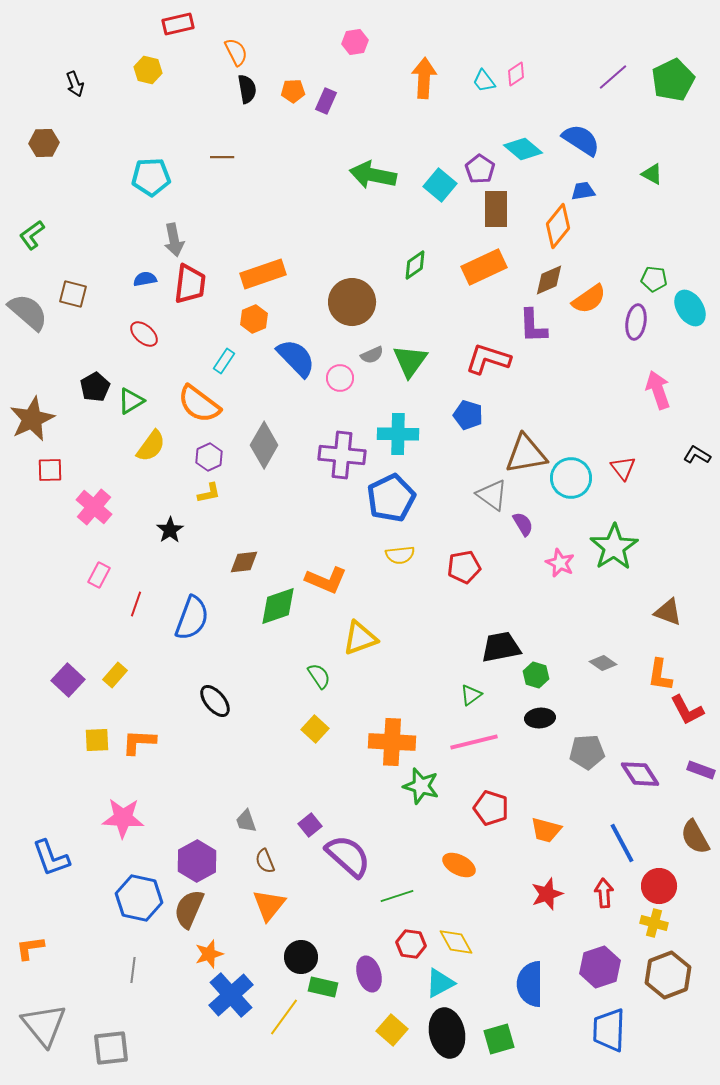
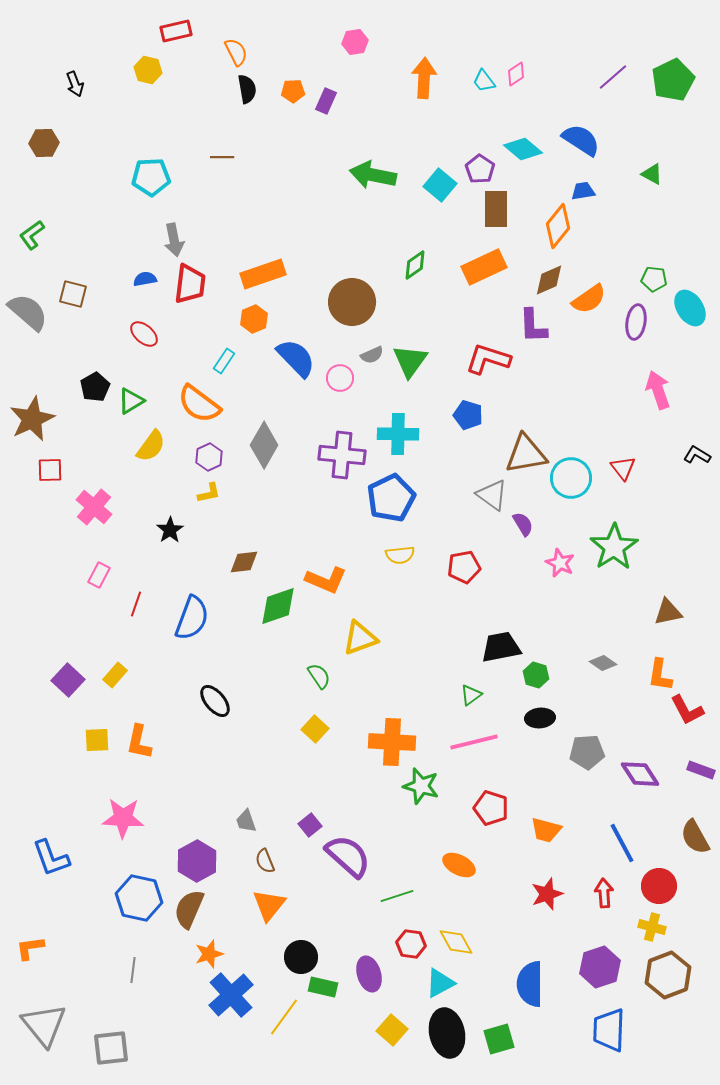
red rectangle at (178, 24): moved 2 px left, 7 px down
brown triangle at (668, 612): rotated 32 degrees counterclockwise
orange L-shape at (139, 742): rotated 81 degrees counterclockwise
yellow cross at (654, 923): moved 2 px left, 4 px down
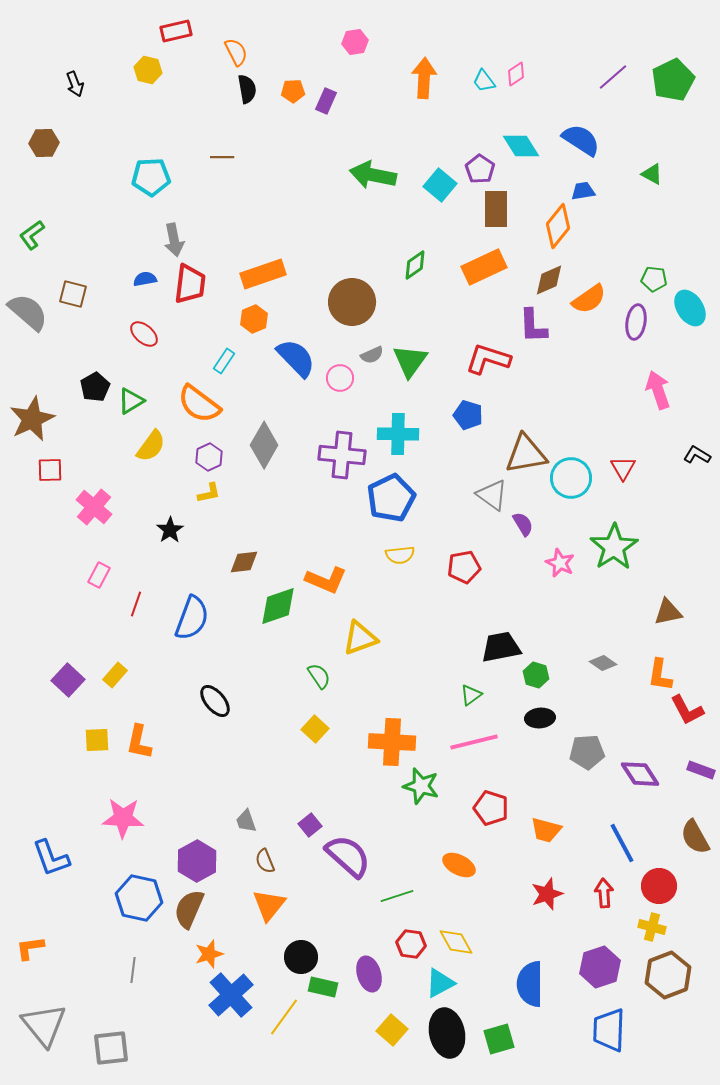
cyan diamond at (523, 149): moved 2 px left, 3 px up; rotated 18 degrees clockwise
red triangle at (623, 468): rotated 8 degrees clockwise
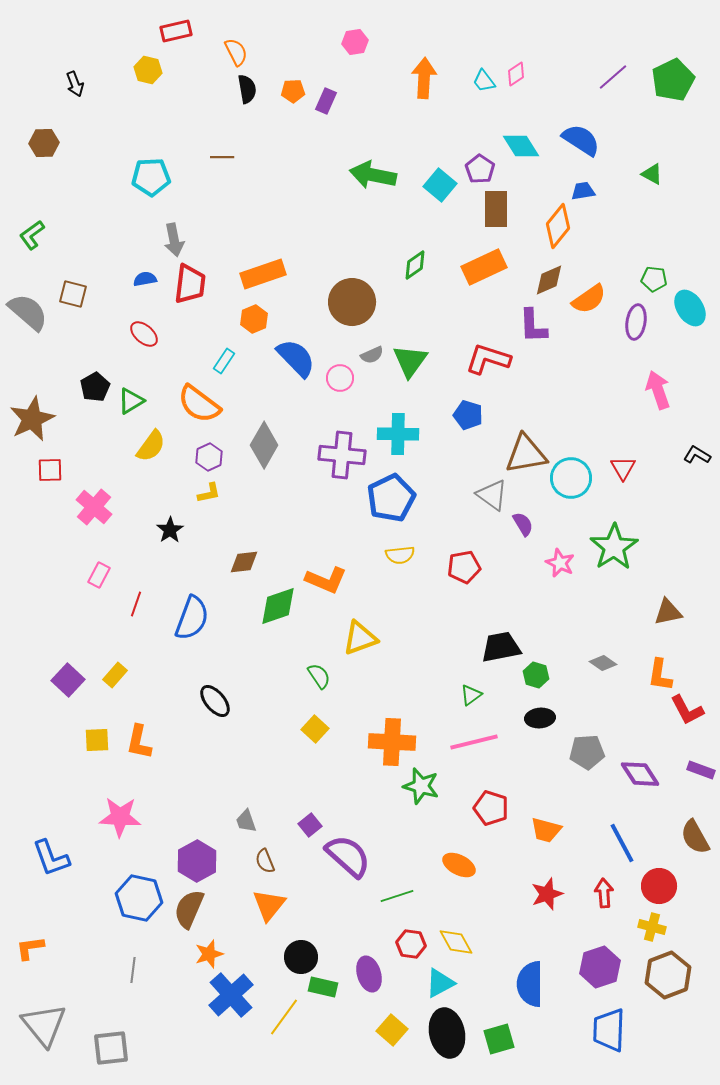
pink star at (123, 818): moved 3 px left, 1 px up
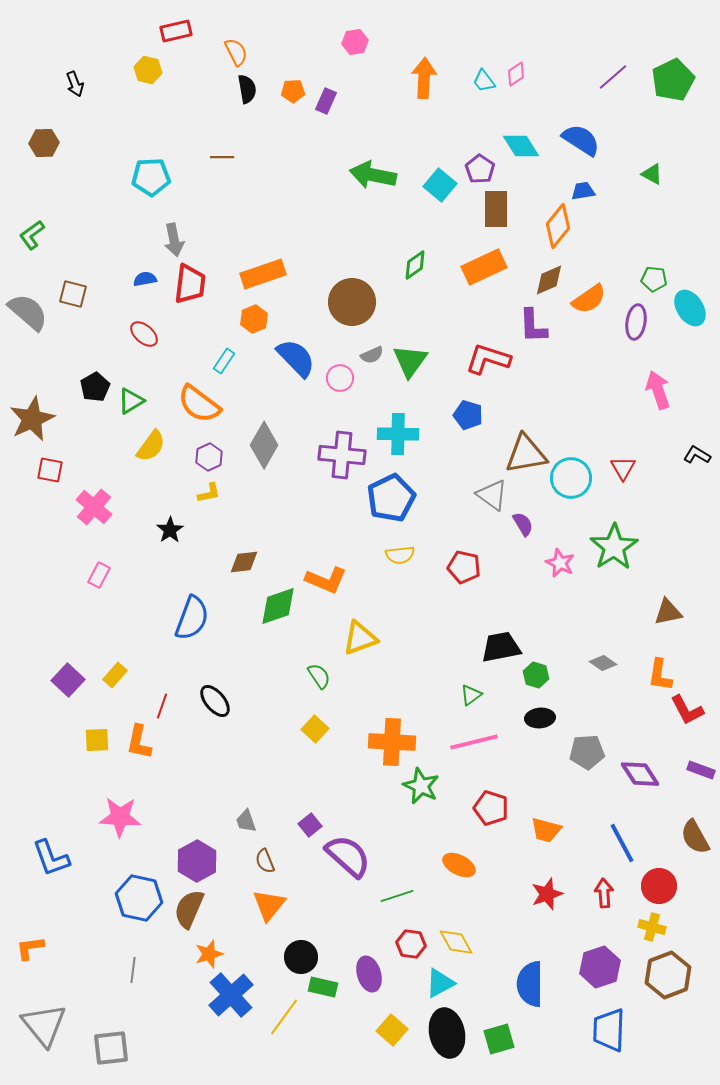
red square at (50, 470): rotated 12 degrees clockwise
red pentagon at (464, 567): rotated 24 degrees clockwise
red line at (136, 604): moved 26 px right, 102 px down
green star at (421, 786): rotated 9 degrees clockwise
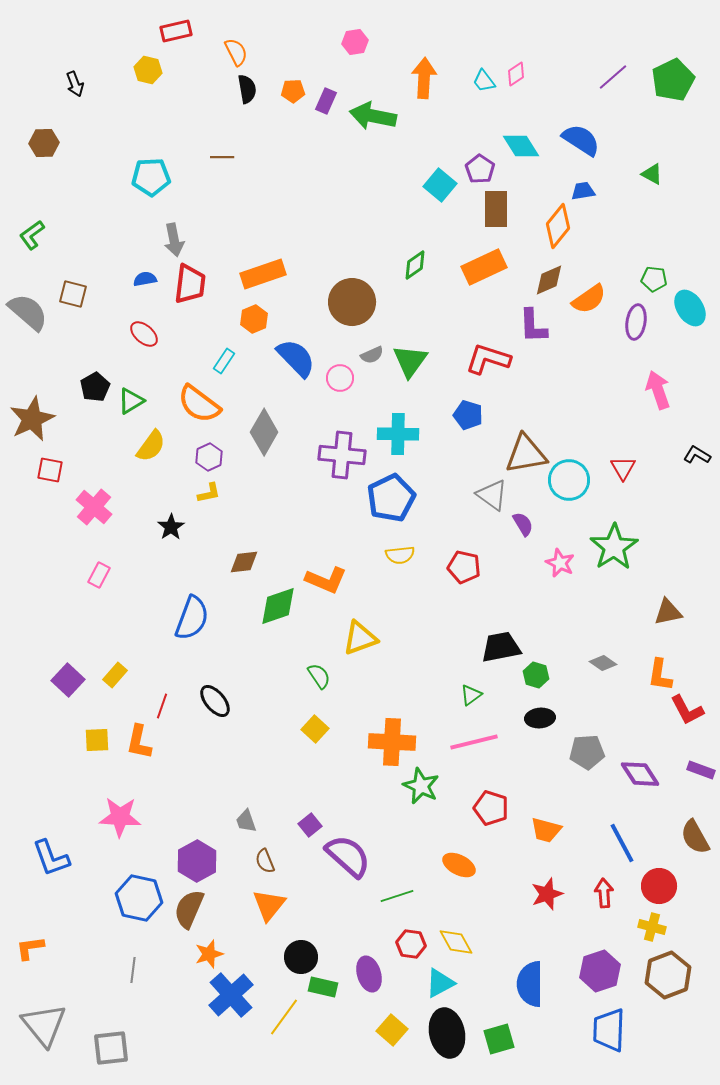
green arrow at (373, 175): moved 59 px up
gray diamond at (264, 445): moved 13 px up
cyan circle at (571, 478): moved 2 px left, 2 px down
black star at (170, 530): moved 1 px right, 3 px up
purple hexagon at (600, 967): moved 4 px down
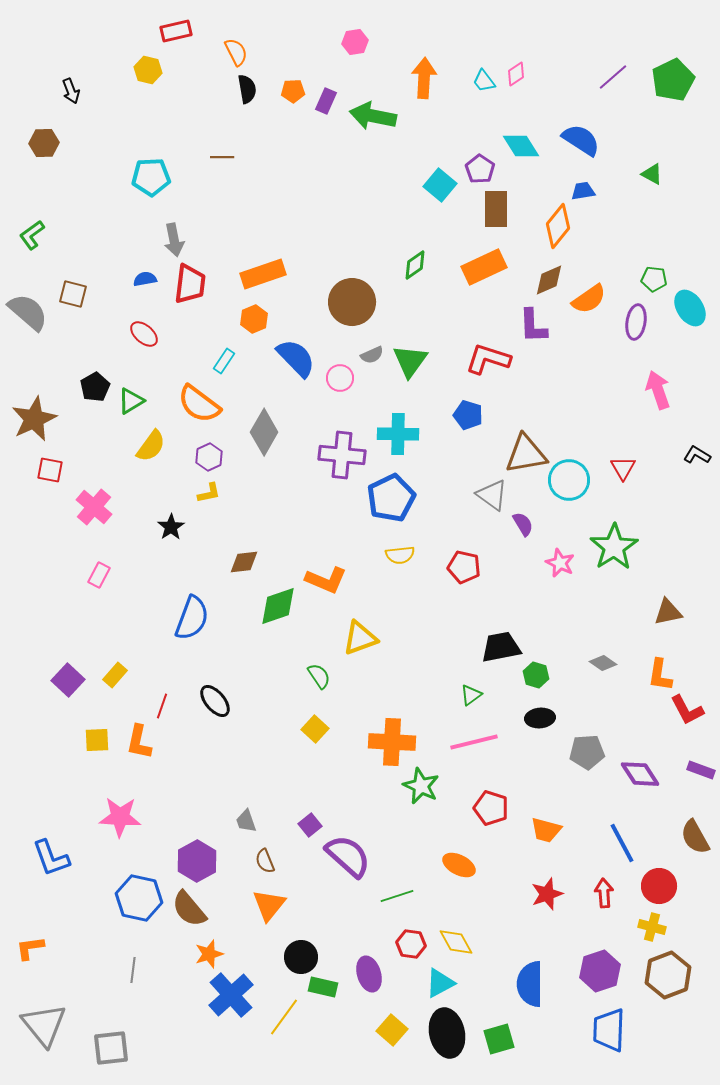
black arrow at (75, 84): moved 4 px left, 7 px down
brown star at (32, 419): moved 2 px right
brown semicircle at (189, 909): rotated 63 degrees counterclockwise
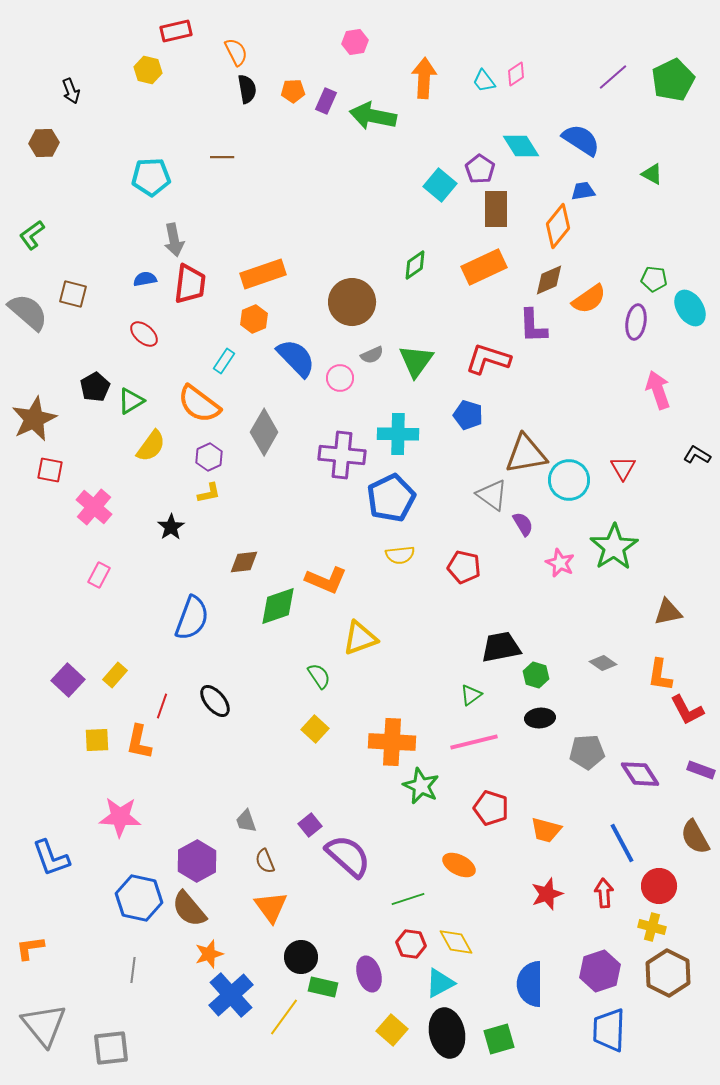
green triangle at (410, 361): moved 6 px right
green line at (397, 896): moved 11 px right, 3 px down
orange triangle at (269, 905): moved 2 px right, 2 px down; rotated 15 degrees counterclockwise
brown hexagon at (668, 975): moved 2 px up; rotated 12 degrees counterclockwise
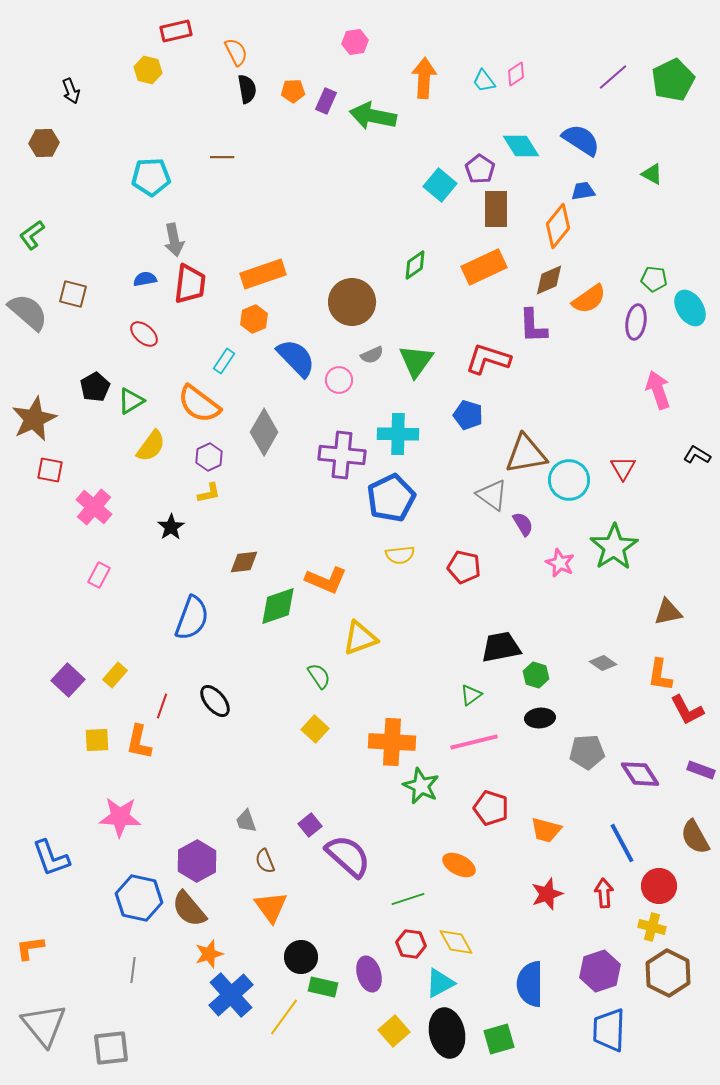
pink circle at (340, 378): moved 1 px left, 2 px down
yellow square at (392, 1030): moved 2 px right, 1 px down; rotated 8 degrees clockwise
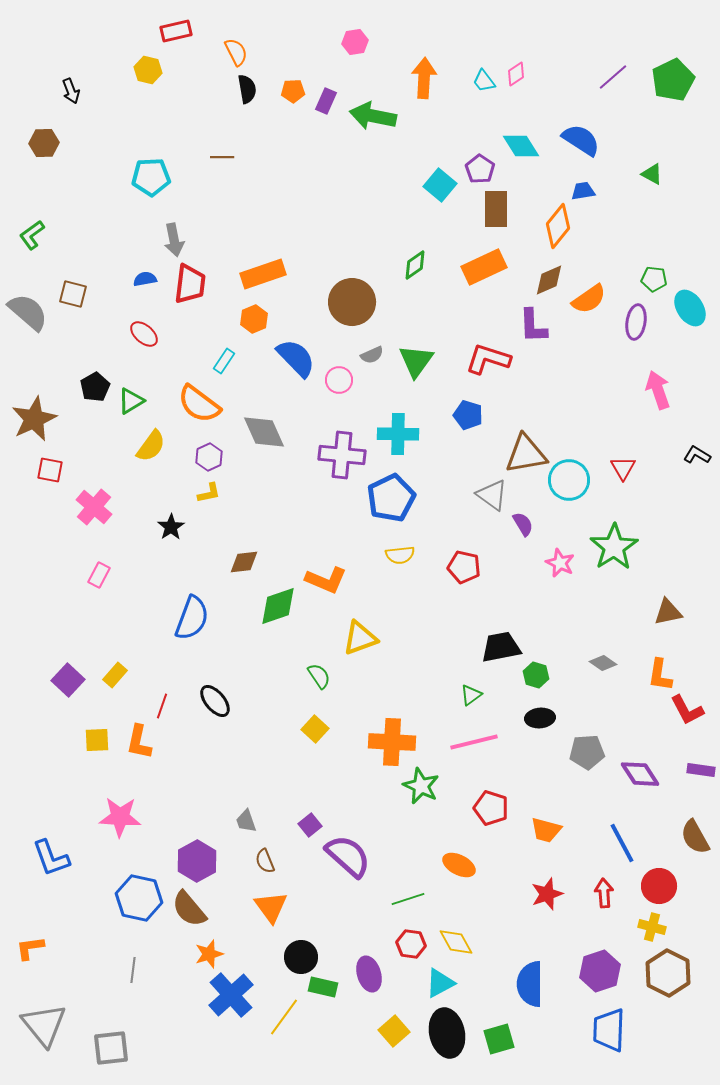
gray diamond at (264, 432): rotated 54 degrees counterclockwise
purple rectangle at (701, 770): rotated 12 degrees counterclockwise
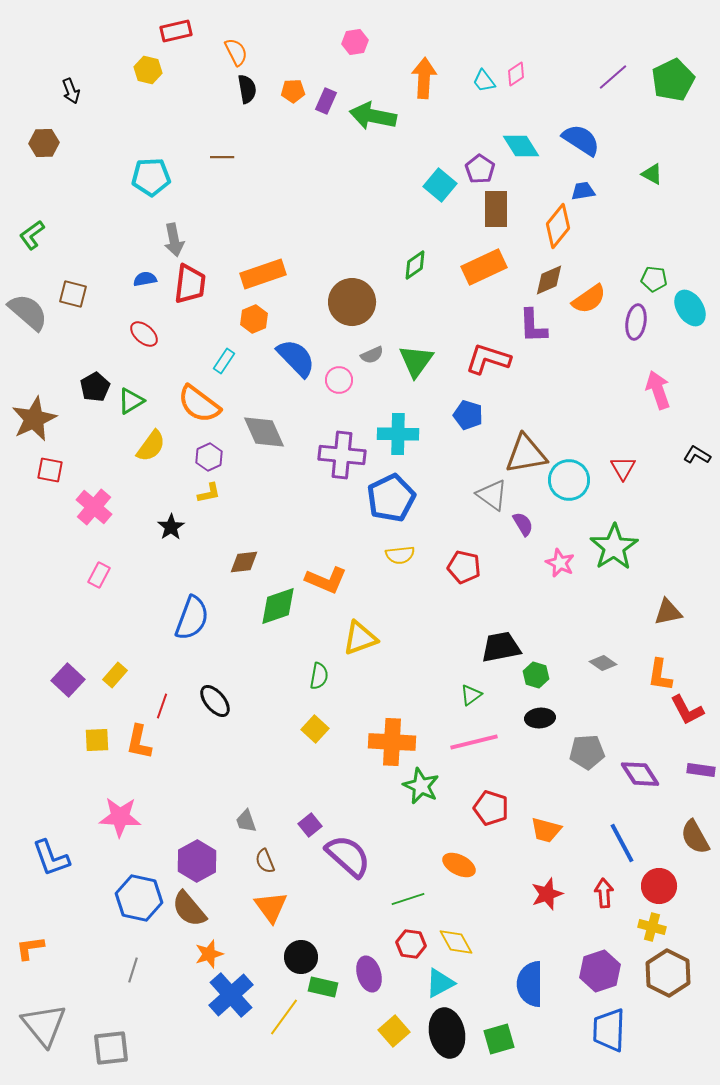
green semicircle at (319, 676): rotated 44 degrees clockwise
gray line at (133, 970): rotated 10 degrees clockwise
